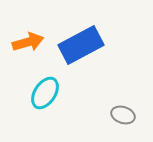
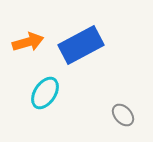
gray ellipse: rotated 30 degrees clockwise
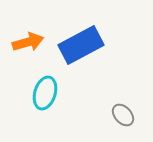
cyan ellipse: rotated 16 degrees counterclockwise
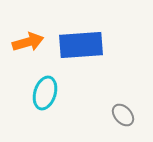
blue rectangle: rotated 24 degrees clockwise
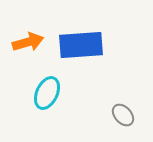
cyan ellipse: moved 2 px right; rotated 8 degrees clockwise
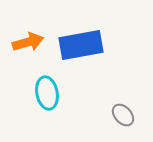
blue rectangle: rotated 6 degrees counterclockwise
cyan ellipse: rotated 36 degrees counterclockwise
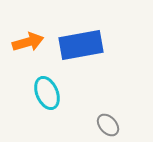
cyan ellipse: rotated 12 degrees counterclockwise
gray ellipse: moved 15 px left, 10 px down
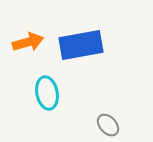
cyan ellipse: rotated 12 degrees clockwise
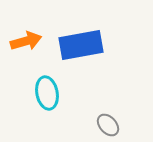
orange arrow: moved 2 px left, 1 px up
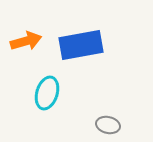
cyan ellipse: rotated 28 degrees clockwise
gray ellipse: rotated 35 degrees counterclockwise
